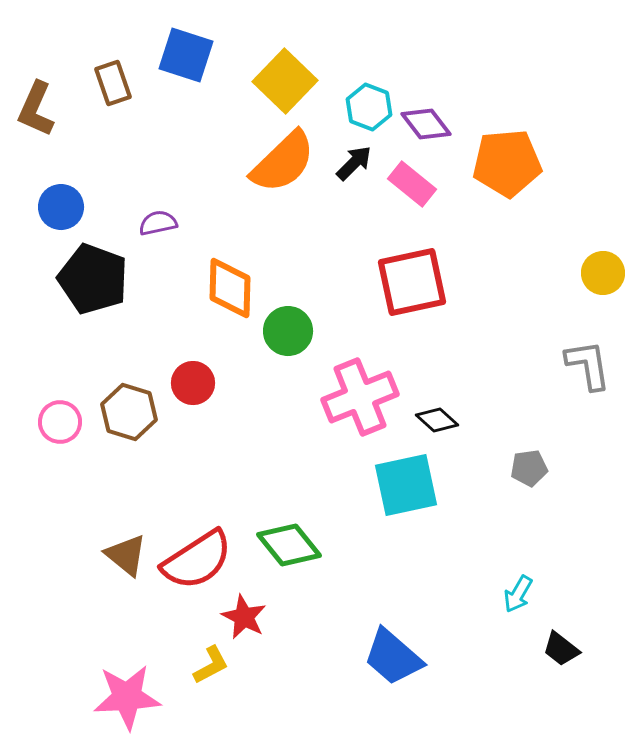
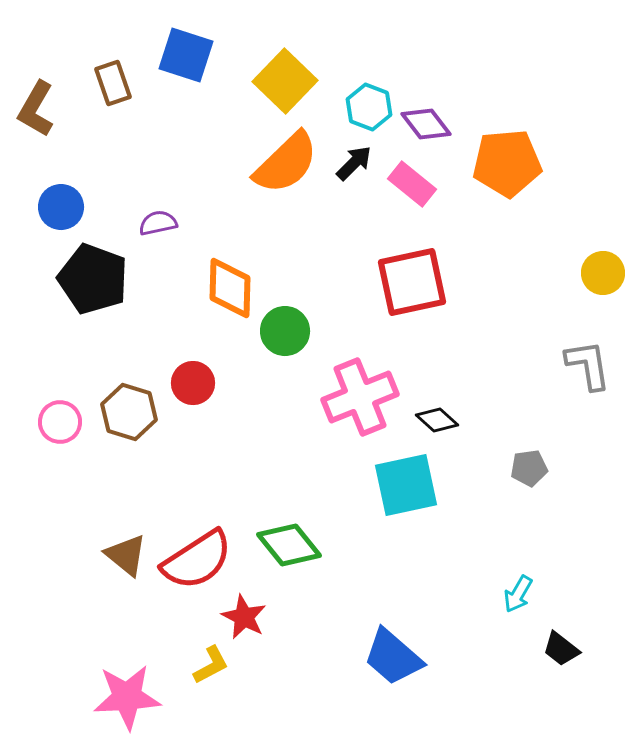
brown L-shape: rotated 6 degrees clockwise
orange semicircle: moved 3 px right, 1 px down
green circle: moved 3 px left
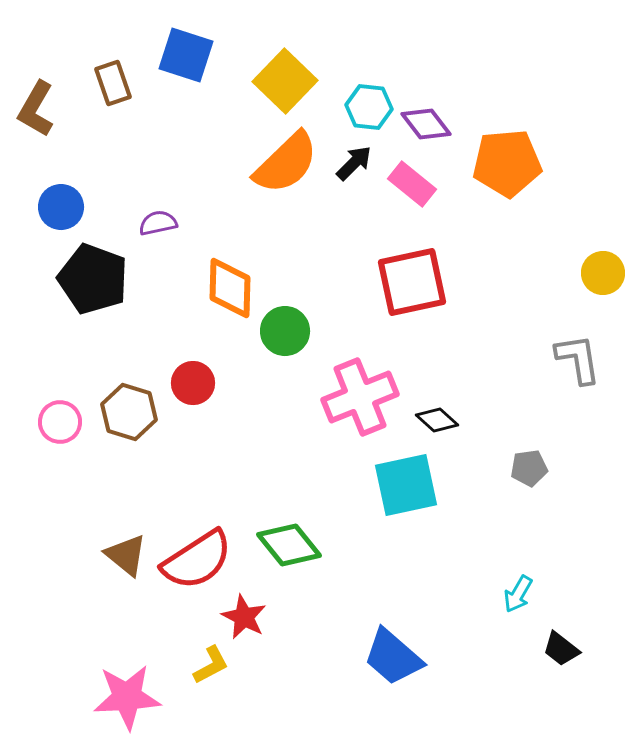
cyan hexagon: rotated 15 degrees counterclockwise
gray L-shape: moved 10 px left, 6 px up
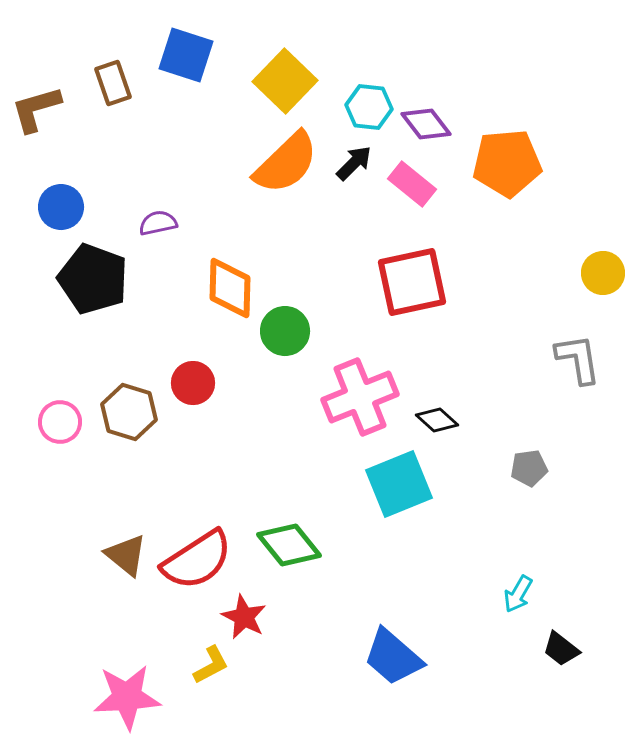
brown L-shape: rotated 44 degrees clockwise
cyan square: moved 7 px left, 1 px up; rotated 10 degrees counterclockwise
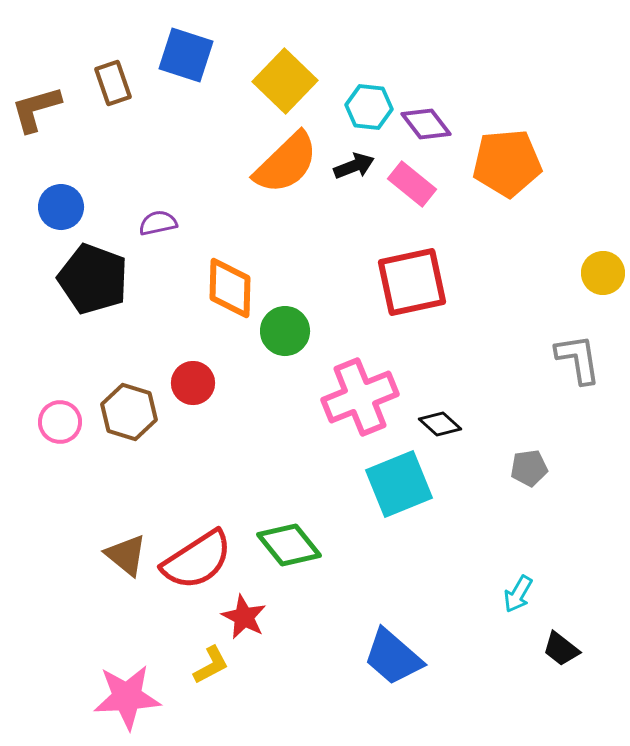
black arrow: moved 3 px down; rotated 24 degrees clockwise
black diamond: moved 3 px right, 4 px down
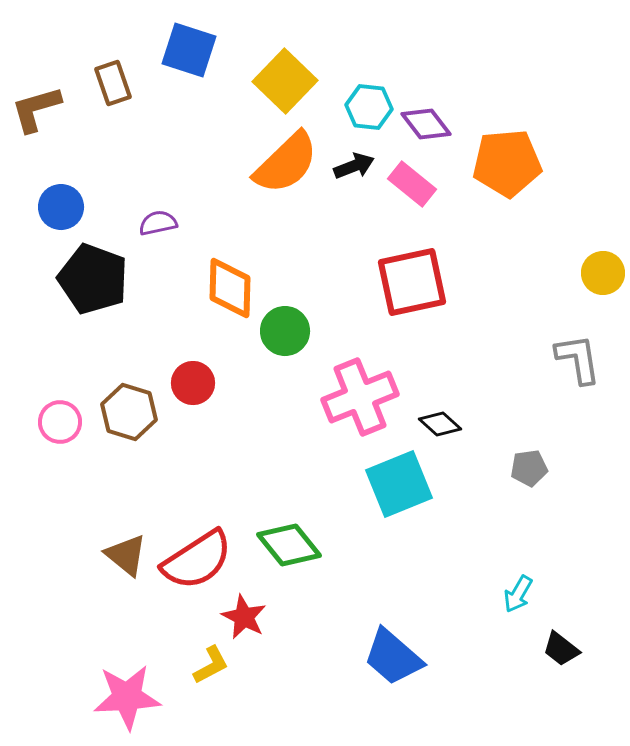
blue square: moved 3 px right, 5 px up
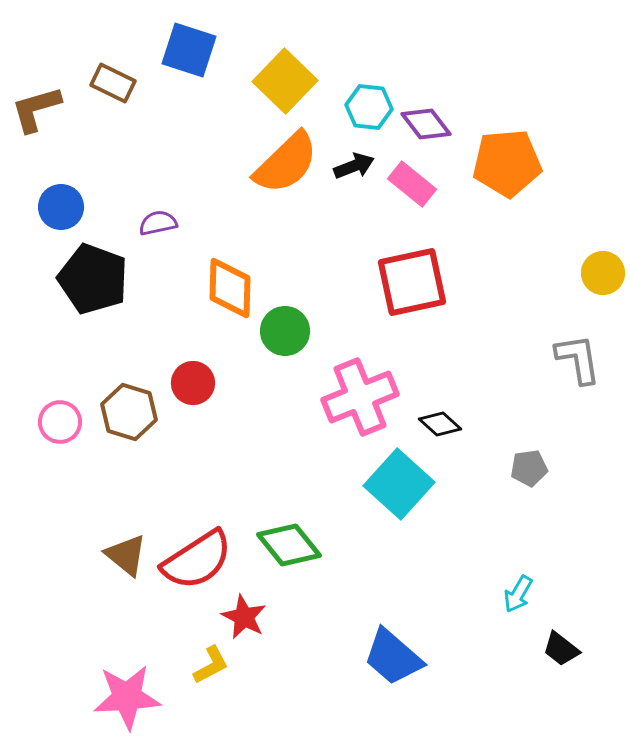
brown rectangle: rotated 45 degrees counterclockwise
cyan square: rotated 26 degrees counterclockwise
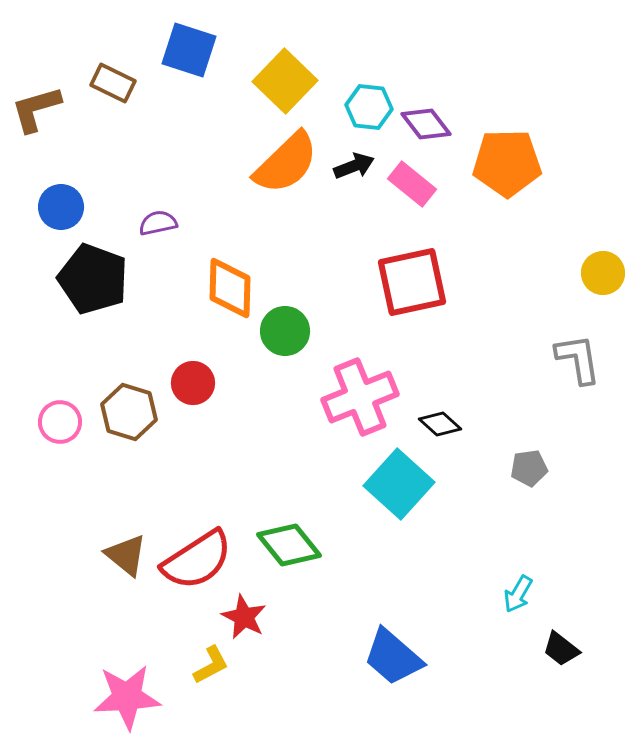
orange pentagon: rotated 4 degrees clockwise
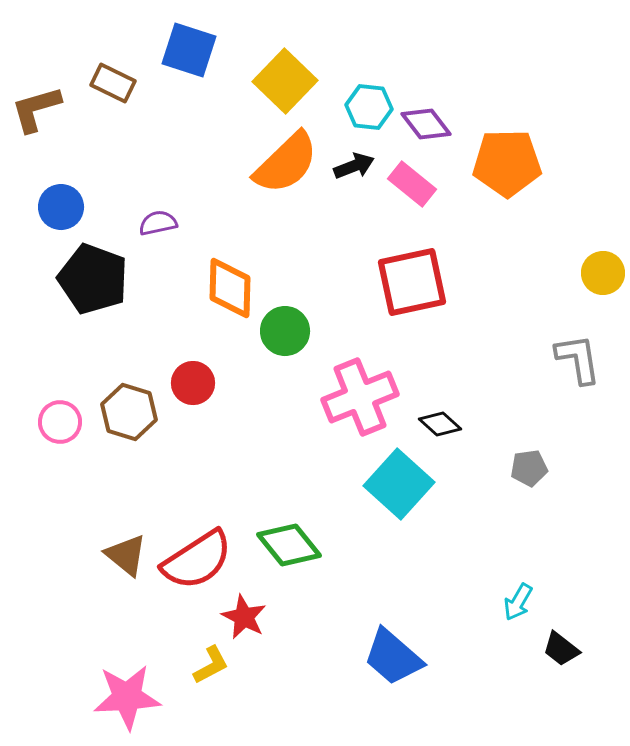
cyan arrow: moved 8 px down
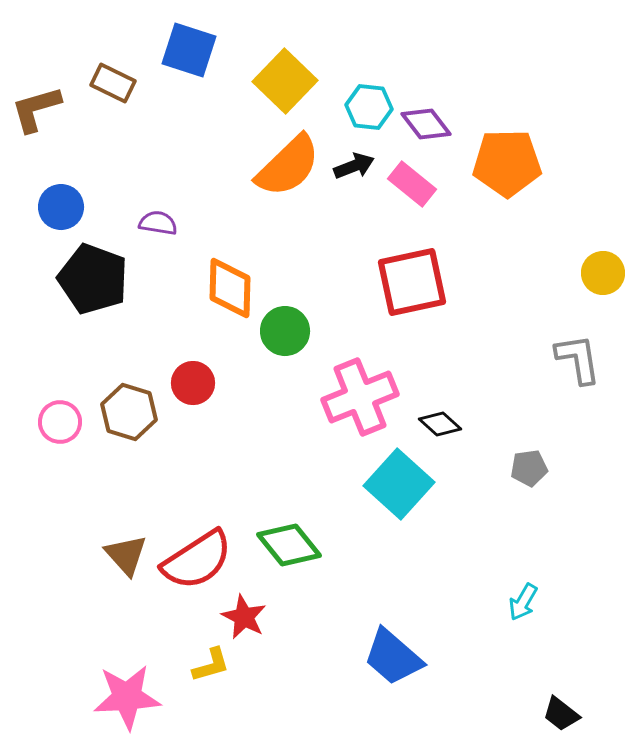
orange semicircle: moved 2 px right, 3 px down
purple semicircle: rotated 21 degrees clockwise
brown triangle: rotated 9 degrees clockwise
cyan arrow: moved 5 px right
black trapezoid: moved 65 px down
yellow L-shape: rotated 12 degrees clockwise
